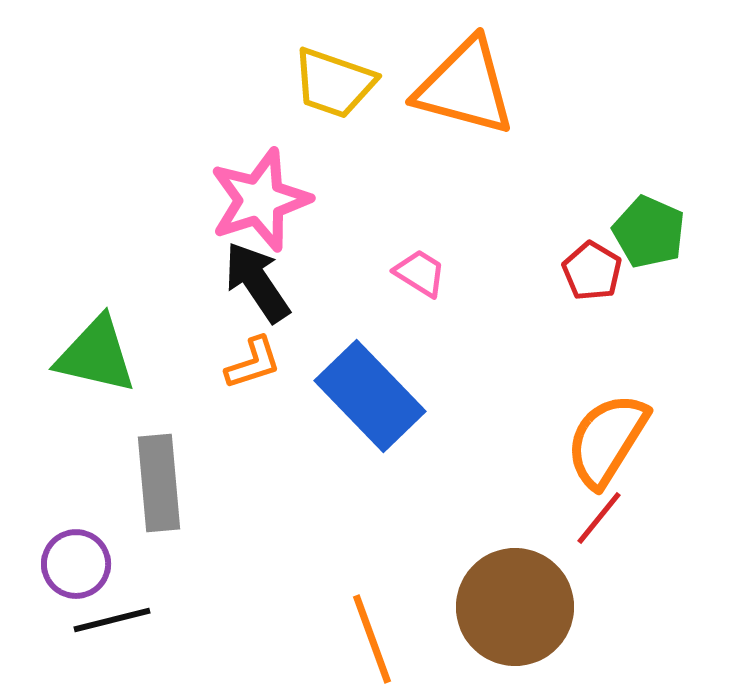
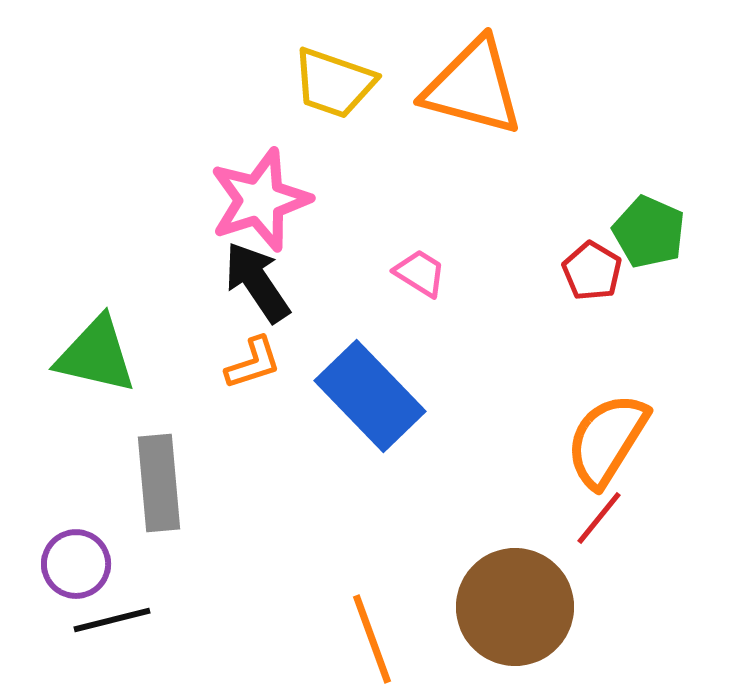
orange triangle: moved 8 px right
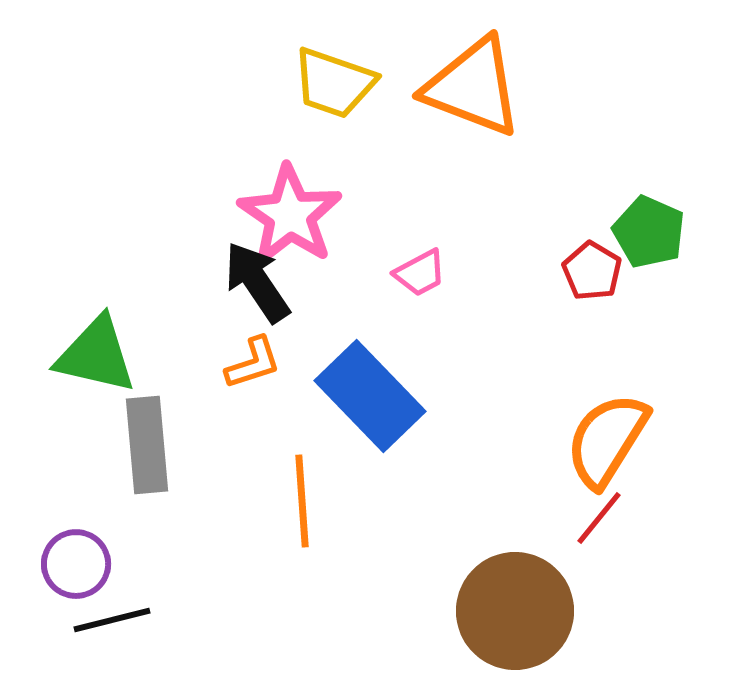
orange triangle: rotated 6 degrees clockwise
pink star: moved 30 px right, 15 px down; rotated 20 degrees counterclockwise
pink trapezoid: rotated 120 degrees clockwise
gray rectangle: moved 12 px left, 38 px up
brown circle: moved 4 px down
orange line: moved 70 px left, 138 px up; rotated 16 degrees clockwise
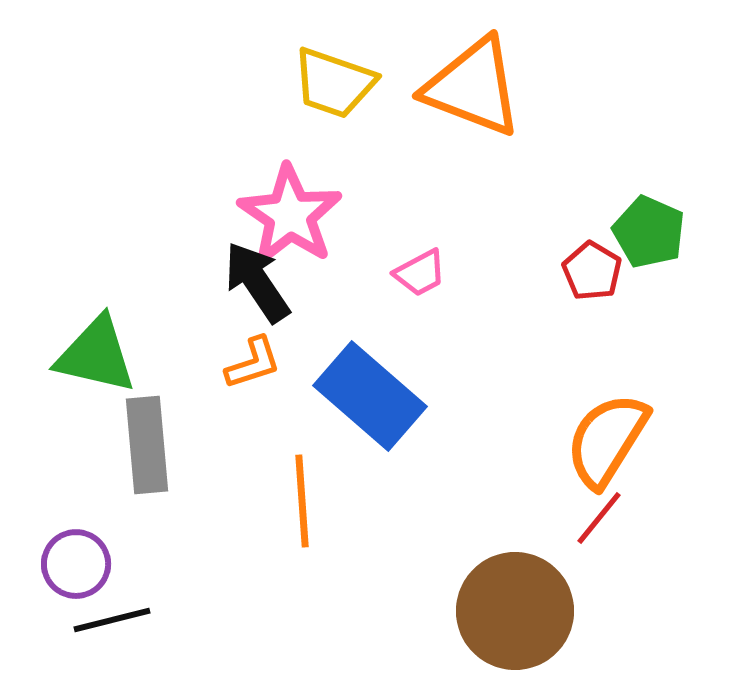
blue rectangle: rotated 5 degrees counterclockwise
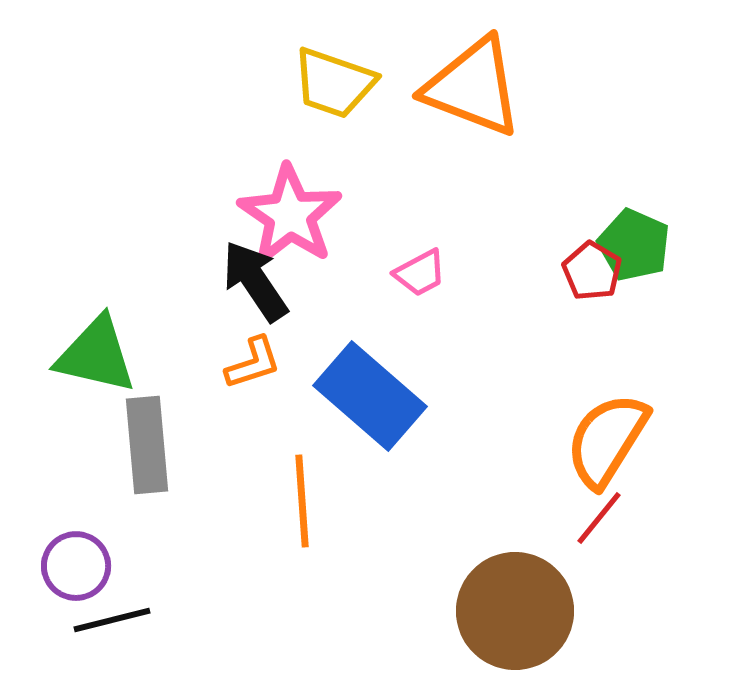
green pentagon: moved 15 px left, 13 px down
black arrow: moved 2 px left, 1 px up
purple circle: moved 2 px down
